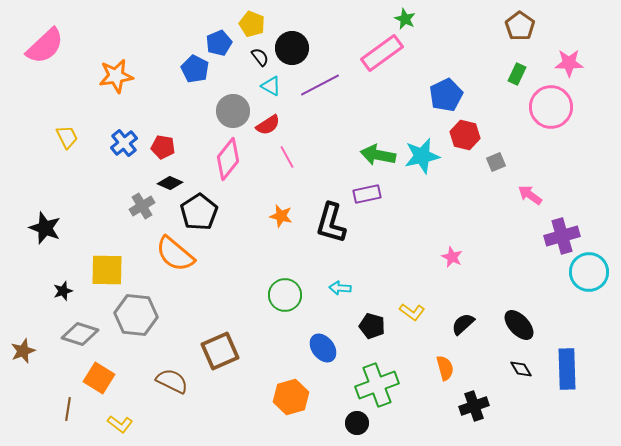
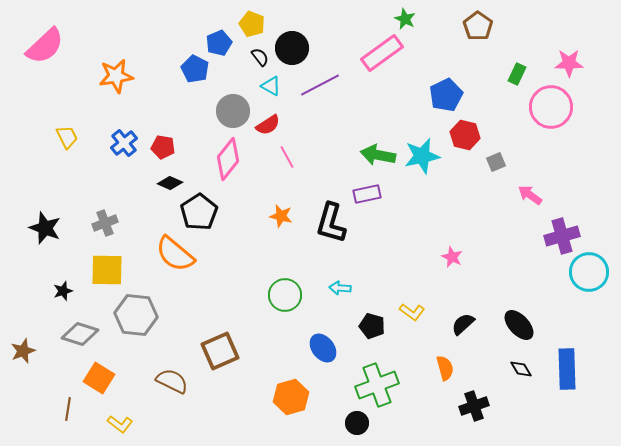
brown pentagon at (520, 26): moved 42 px left
gray cross at (142, 206): moved 37 px left, 17 px down; rotated 10 degrees clockwise
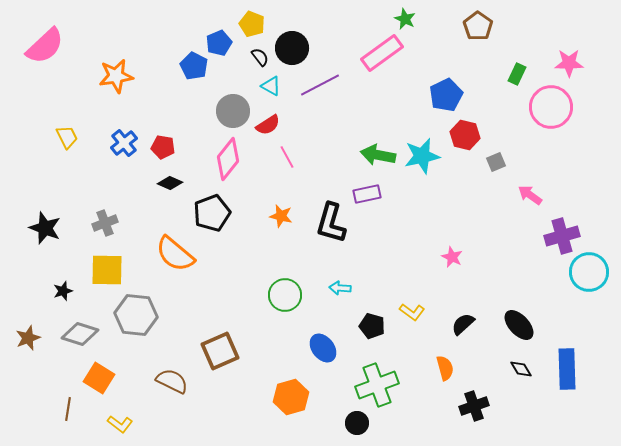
blue pentagon at (195, 69): moved 1 px left, 3 px up
black pentagon at (199, 212): moved 13 px right, 1 px down; rotated 12 degrees clockwise
brown star at (23, 351): moved 5 px right, 13 px up
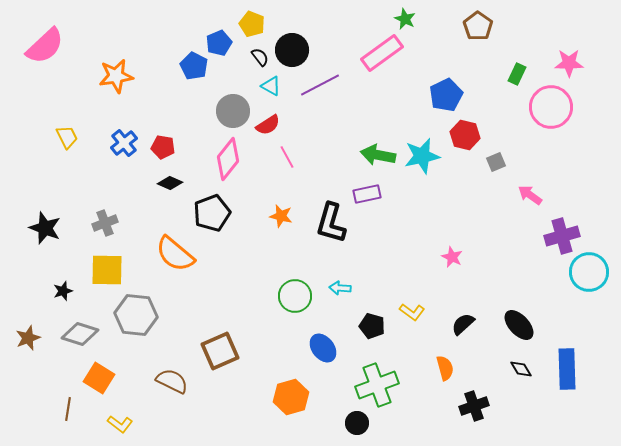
black circle at (292, 48): moved 2 px down
green circle at (285, 295): moved 10 px right, 1 px down
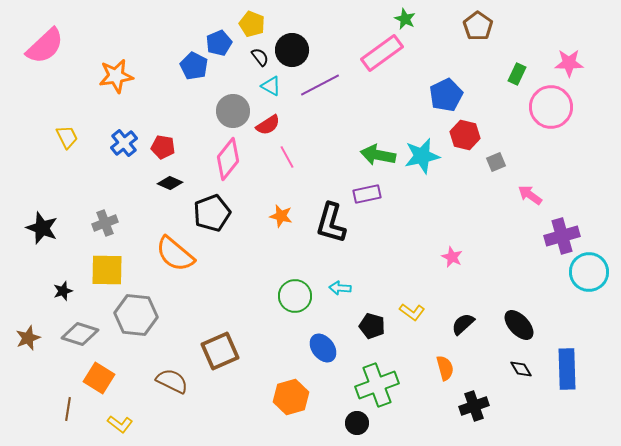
black star at (45, 228): moved 3 px left
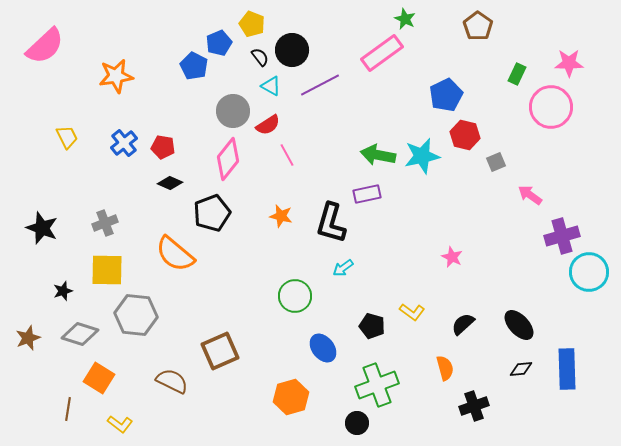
pink line at (287, 157): moved 2 px up
cyan arrow at (340, 288): moved 3 px right, 20 px up; rotated 40 degrees counterclockwise
black diamond at (521, 369): rotated 65 degrees counterclockwise
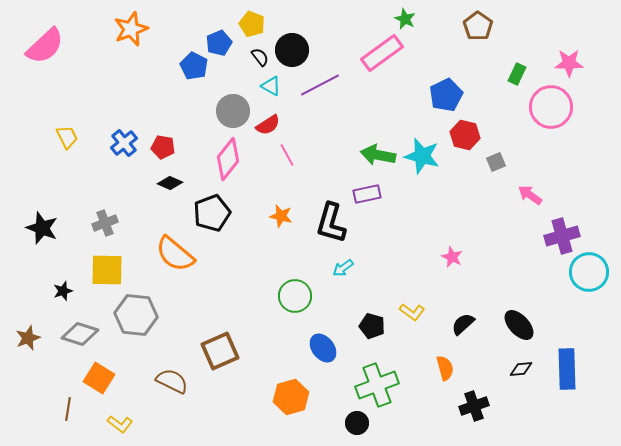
orange star at (116, 76): moved 15 px right, 47 px up; rotated 12 degrees counterclockwise
cyan star at (422, 156): rotated 27 degrees clockwise
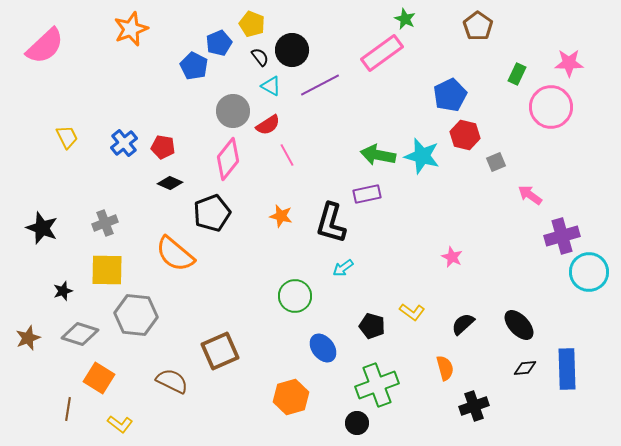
blue pentagon at (446, 95): moved 4 px right
black diamond at (521, 369): moved 4 px right, 1 px up
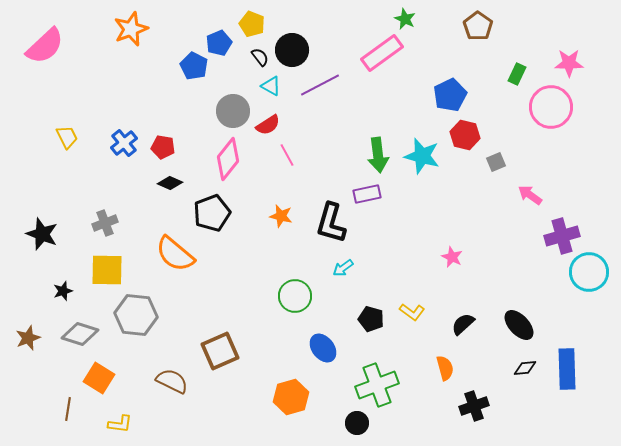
green arrow at (378, 155): rotated 108 degrees counterclockwise
black star at (42, 228): moved 6 px down
black pentagon at (372, 326): moved 1 px left, 7 px up
yellow L-shape at (120, 424): rotated 30 degrees counterclockwise
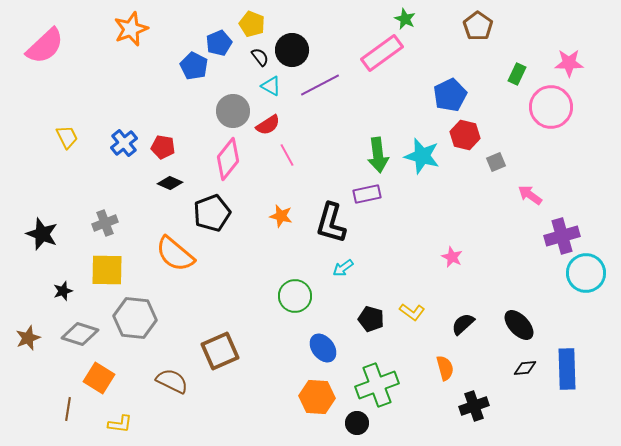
cyan circle at (589, 272): moved 3 px left, 1 px down
gray hexagon at (136, 315): moved 1 px left, 3 px down
orange hexagon at (291, 397): moved 26 px right; rotated 20 degrees clockwise
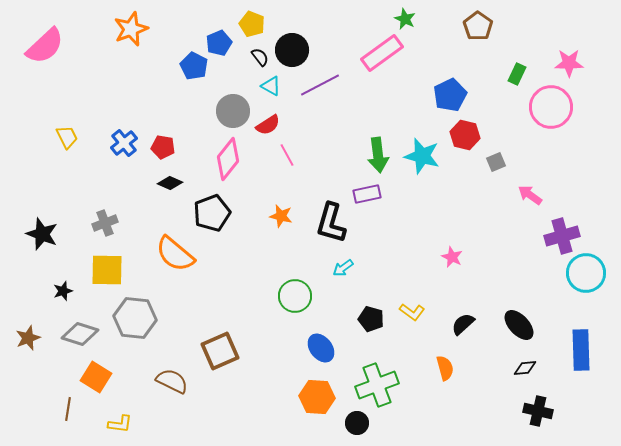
blue ellipse at (323, 348): moved 2 px left
blue rectangle at (567, 369): moved 14 px right, 19 px up
orange square at (99, 378): moved 3 px left, 1 px up
black cross at (474, 406): moved 64 px right, 5 px down; rotated 32 degrees clockwise
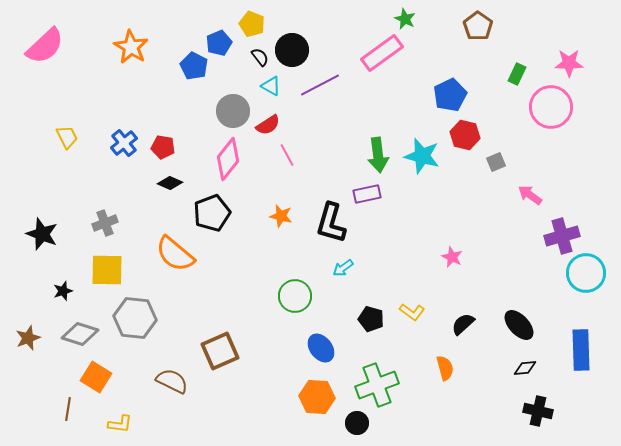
orange star at (131, 29): moved 18 px down; rotated 20 degrees counterclockwise
